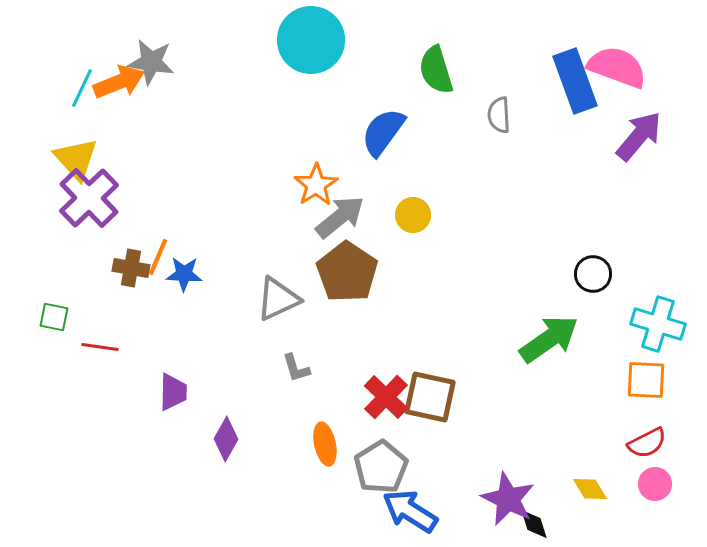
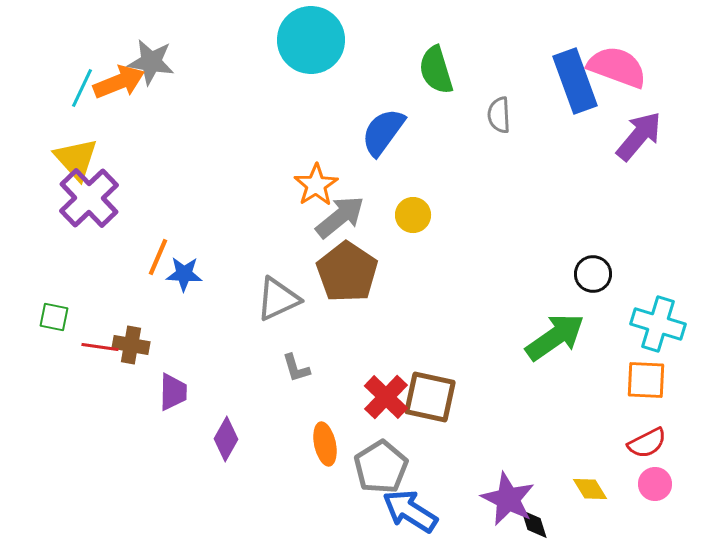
brown cross: moved 77 px down
green arrow: moved 6 px right, 2 px up
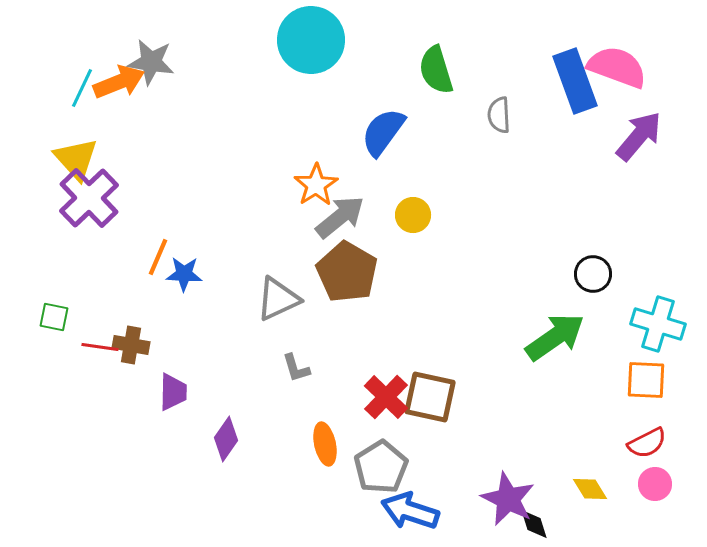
brown pentagon: rotated 4 degrees counterclockwise
purple diamond: rotated 6 degrees clockwise
blue arrow: rotated 14 degrees counterclockwise
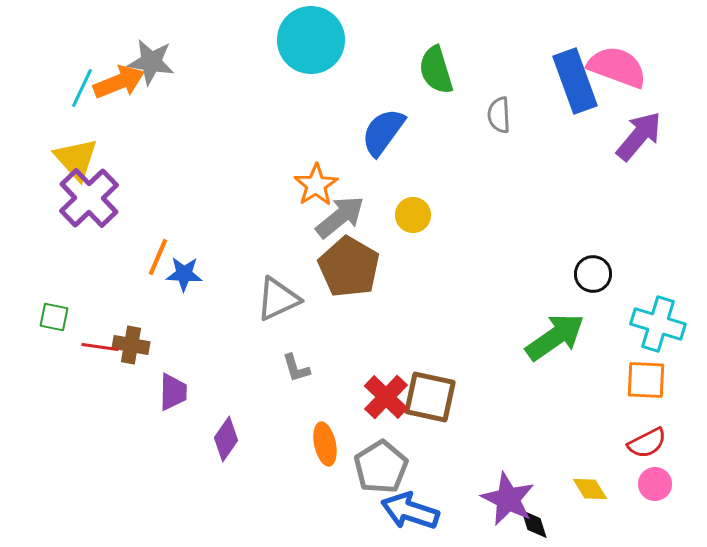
brown pentagon: moved 2 px right, 5 px up
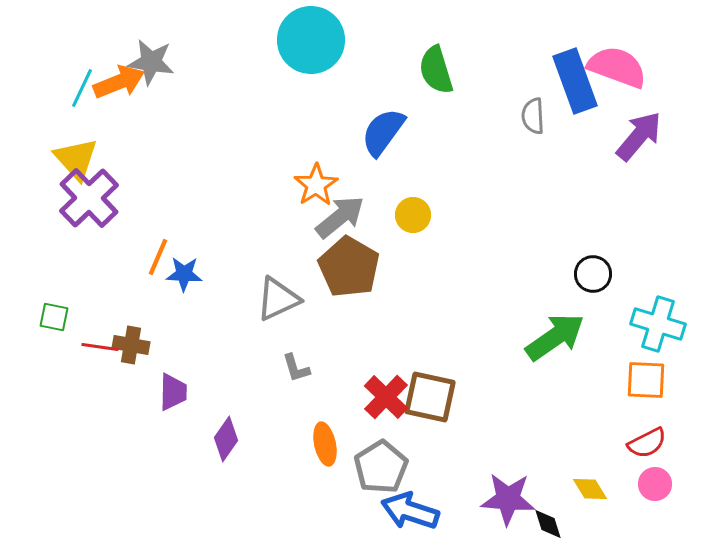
gray semicircle: moved 34 px right, 1 px down
purple star: rotated 22 degrees counterclockwise
black diamond: moved 14 px right
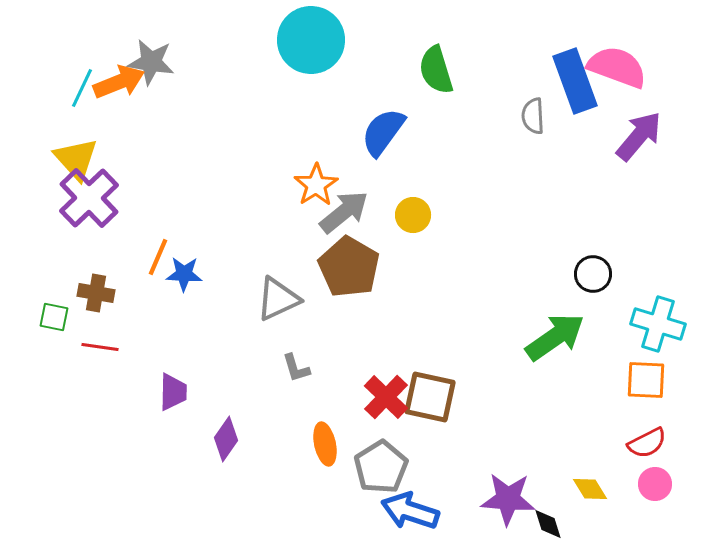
gray arrow: moved 4 px right, 5 px up
brown cross: moved 35 px left, 52 px up
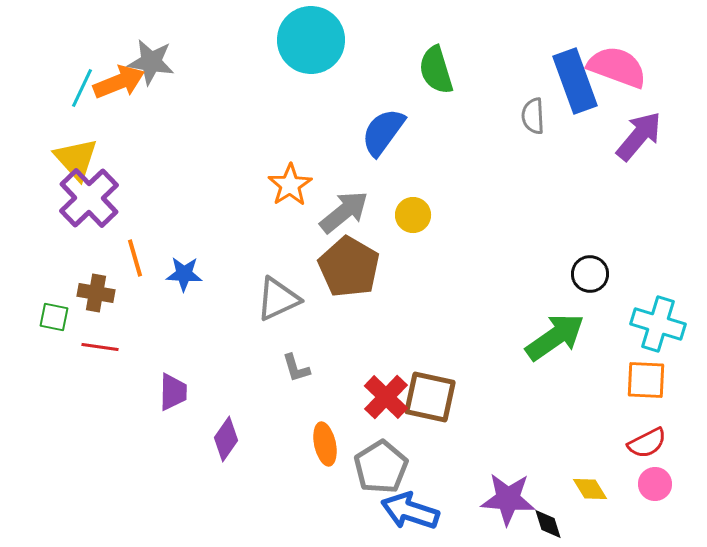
orange star: moved 26 px left
orange line: moved 23 px left, 1 px down; rotated 39 degrees counterclockwise
black circle: moved 3 px left
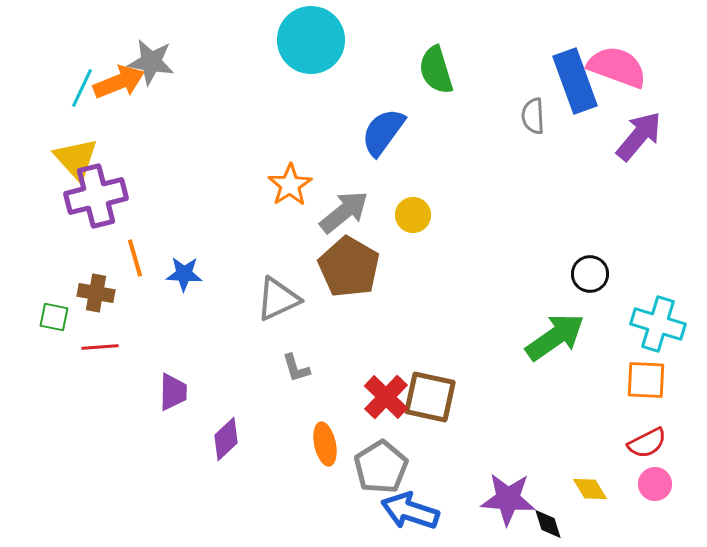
purple cross: moved 7 px right, 2 px up; rotated 30 degrees clockwise
red line: rotated 12 degrees counterclockwise
purple diamond: rotated 12 degrees clockwise
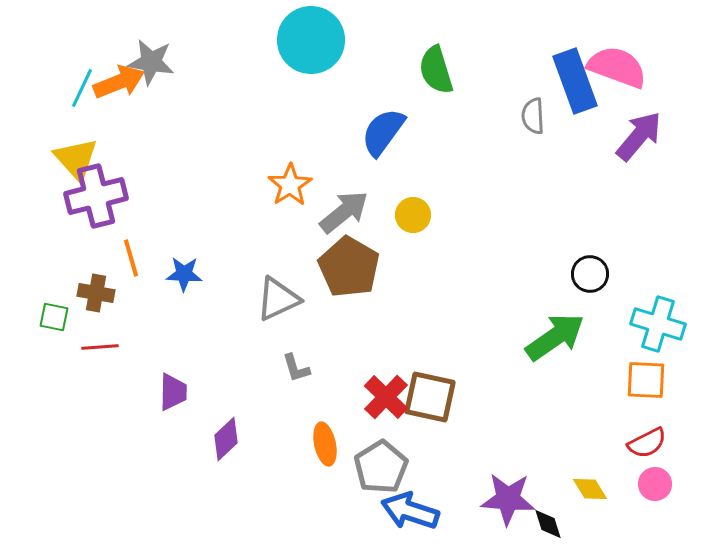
orange line: moved 4 px left
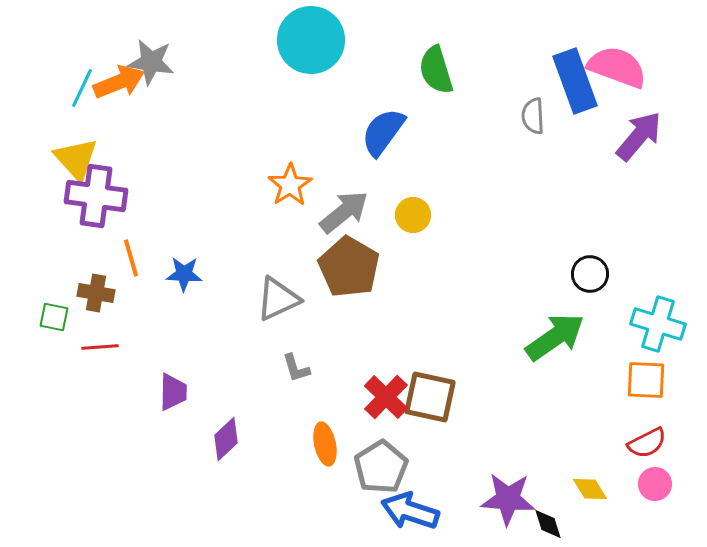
purple cross: rotated 22 degrees clockwise
